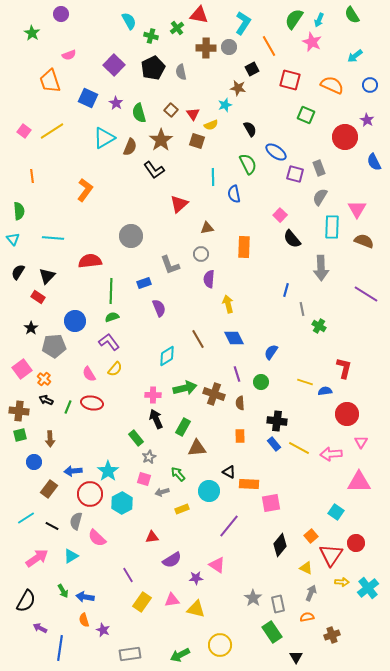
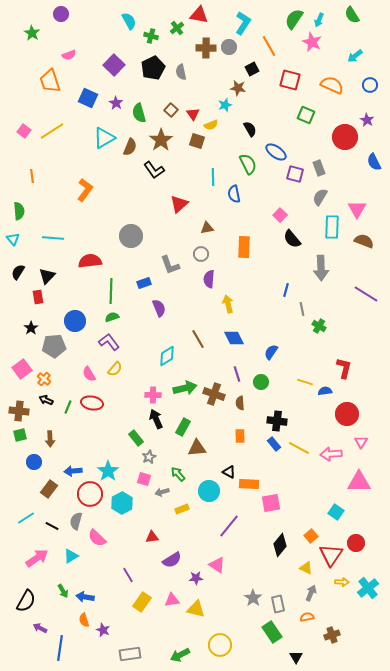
red rectangle at (38, 297): rotated 48 degrees clockwise
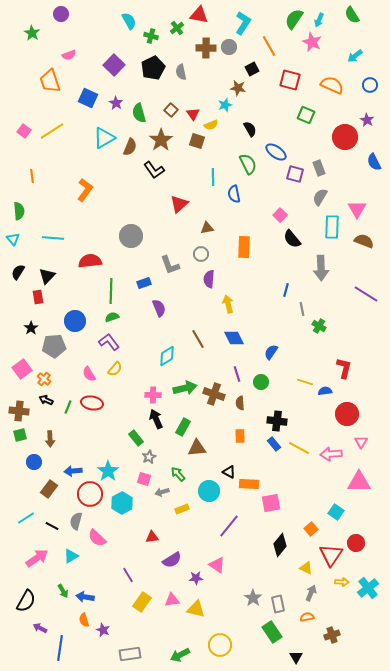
orange square at (311, 536): moved 7 px up
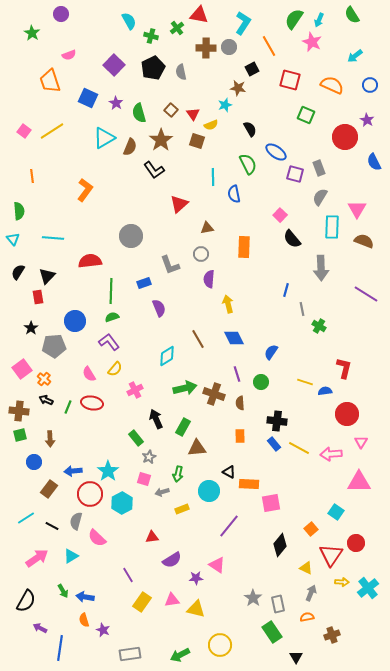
pink cross at (153, 395): moved 18 px left, 5 px up; rotated 28 degrees counterclockwise
green arrow at (178, 474): rotated 126 degrees counterclockwise
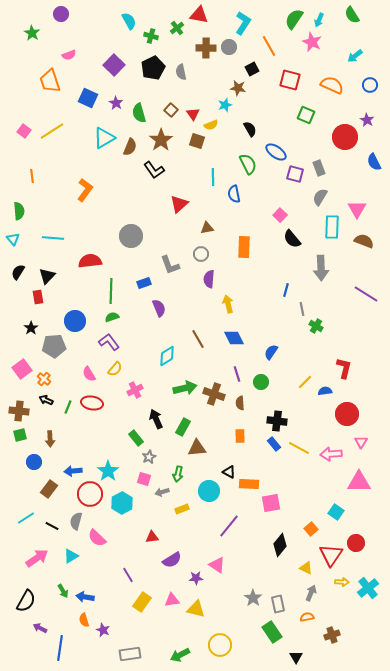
green cross at (319, 326): moved 3 px left
yellow line at (305, 382): rotated 63 degrees counterclockwise
